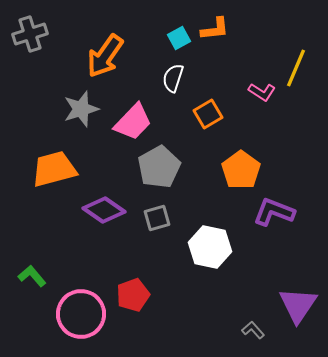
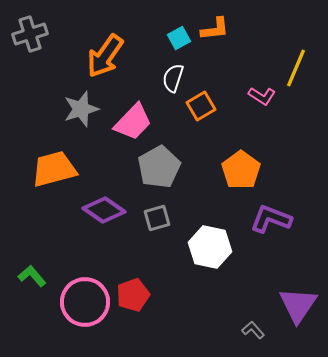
pink L-shape: moved 4 px down
orange square: moved 7 px left, 8 px up
purple L-shape: moved 3 px left, 7 px down
pink circle: moved 4 px right, 12 px up
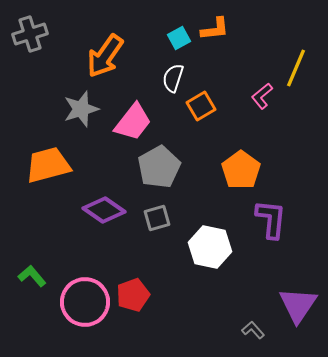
pink L-shape: rotated 108 degrees clockwise
pink trapezoid: rotated 6 degrees counterclockwise
orange trapezoid: moved 6 px left, 4 px up
purple L-shape: rotated 75 degrees clockwise
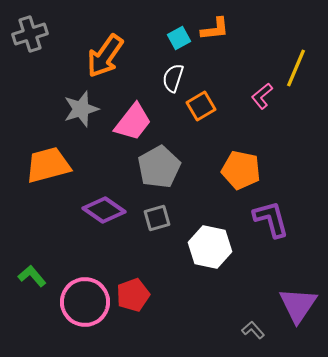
orange pentagon: rotated 24 degrees counterclockwise
purple L-shape: rotated 21 degrees counterclockwise
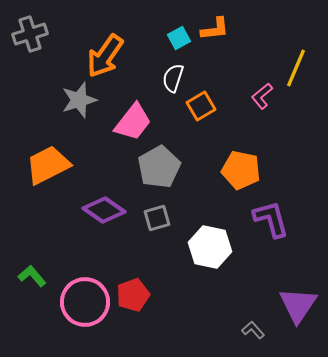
gray star: moved 2 px left, 9 px up
orange trapezoid: rotated 12 degrees counterclockwise
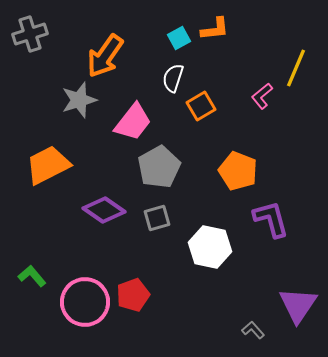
orange pentagon: moved 3 px left, 1 px down; rotated 9 degrees clockwise
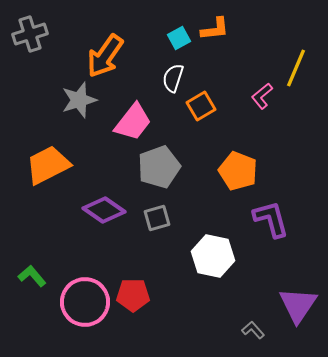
gray pentagon: rotated 9 degrees clockwise
white hexagon: moved 3 px right, 9 px down
red pentagon: rotated 20 degrees clockwise
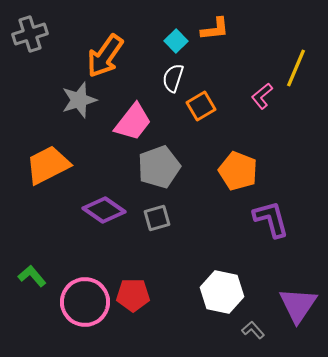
cyan square: moved 3 px left, 3 px down; rotated 15 degrees counterclockwise
white hexagon: moved 9 px right, 36 px down
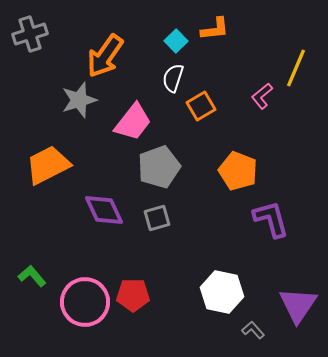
purple diamond: rotated 30 degrees clockwise
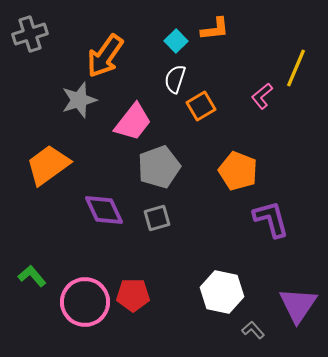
white semicircle: moved 2 px right, 1 px down
orange trapezoid: rotated 9 degrees counterclockwise
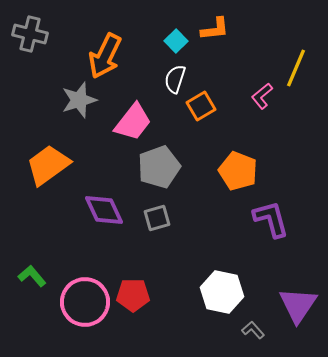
gray cross: rotated 32 degrees clockwise
orange arrow: rotated 9 degrees counterclockwise
